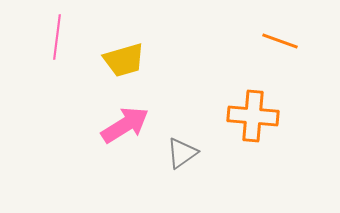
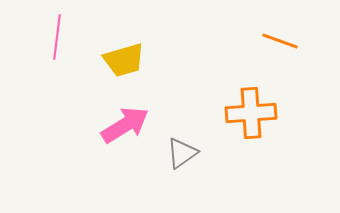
orange cross: moved 2 px left, 3 px up; rotated 9 degrees counterclockwise
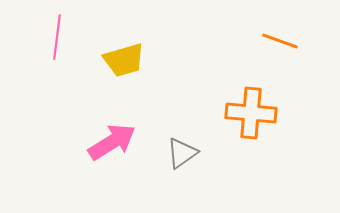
orange cross: rotated 9 degrees clockwise
pink arrow: moved 13 px left, 17 px down
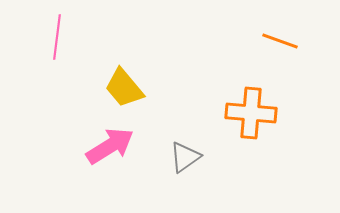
yellow trapezoid: moved 28 px down; rotated 66 degrees clockwise
pink arrow: moved 2 px left, 4 px down
gray triangle: moved 3 px right, 4 px down
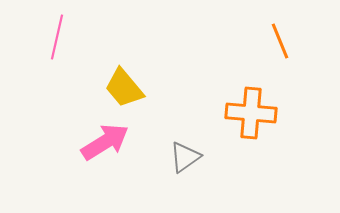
pink line: rotated 6 degrees clockwise
orange line: rotated 48 degrees clockwise
pink arrow: moved 5 px left, 4 px up
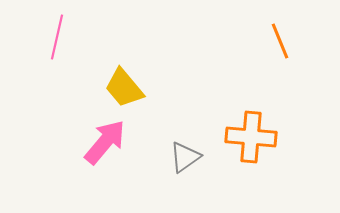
orange cross: moved 24 px down
pink arrow: rotated 18 degrees counterclockwise
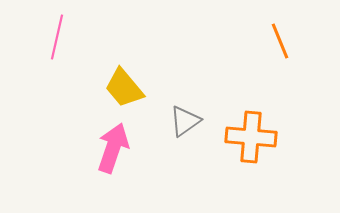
pink arrow: moved 8 px right, 6 px down; rotated 21 degrees counterclockwise
gray triangle: moved 36 px up
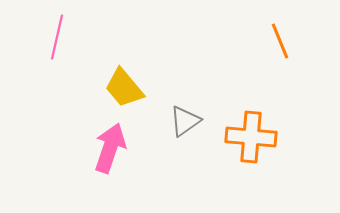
pink arrow: moved 3 px left
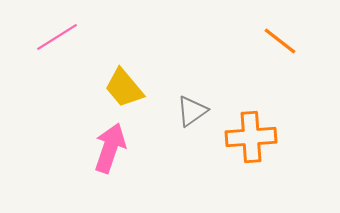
pink line: rotated 45 degrees clockwise
orange line: rotated 30 degrees counterclockwise
gray triangle: moved 7 px right, 10 px up
orange cross: rotated 9 degrees counterclockwise
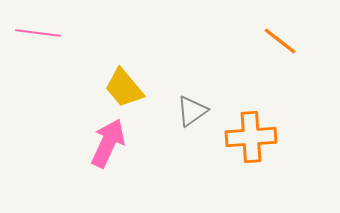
pink line: moved 19 px left, 4 px up; rotated 39 degrees clockwise
pink arrow: moved 2 px left, 5 px up; rotated 6 degrees clockwise
